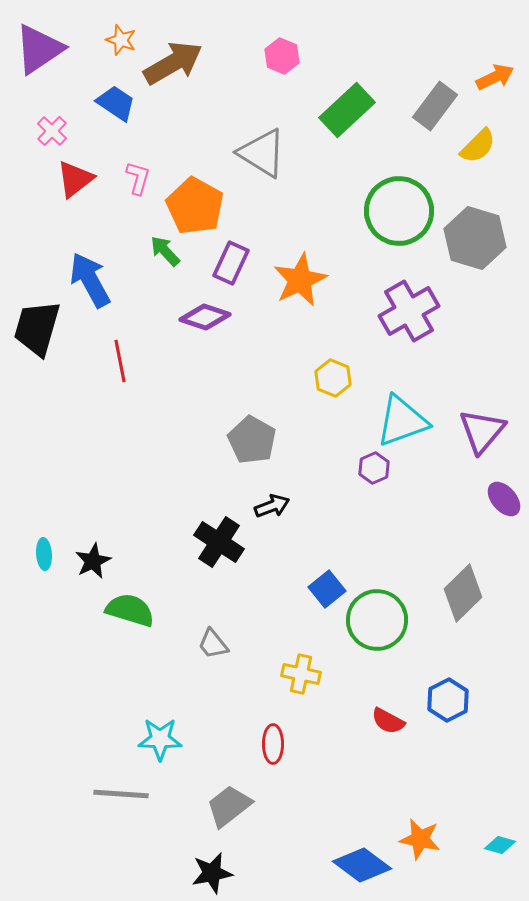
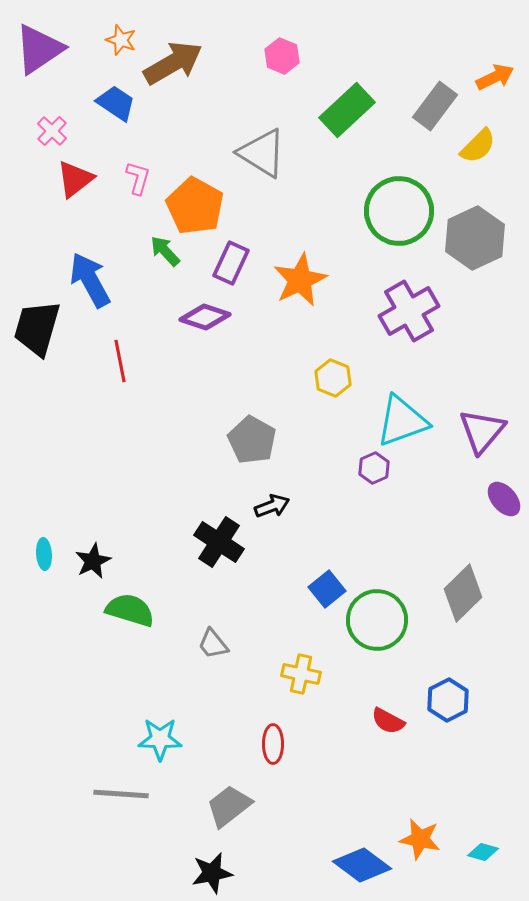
gray hexagon at (475, 238): rotated 18 degrees clockwise
cyan diamond at (500, 845): moved 17 px left, 7 px down
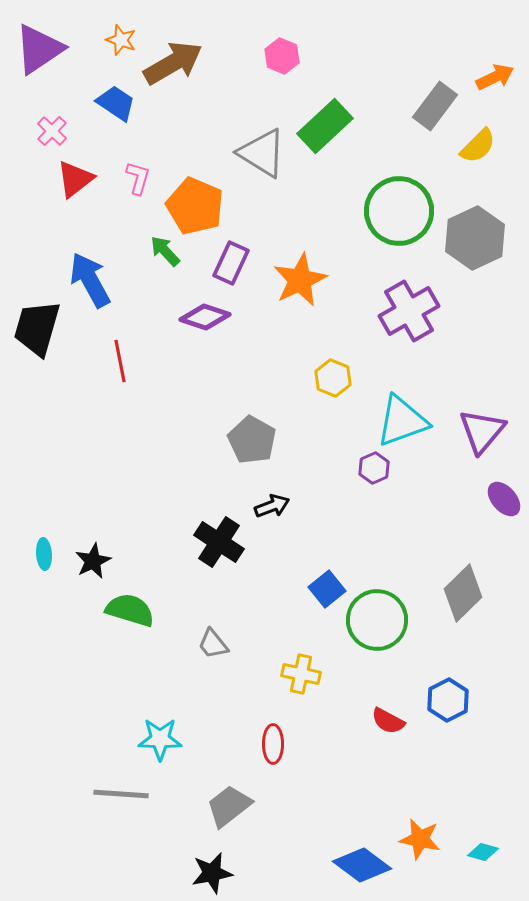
green rectangle at (347, 110): moved 22 px left, 16 px down
orange pentagon at (195, 206): rotated 6 degrees counterclockwise
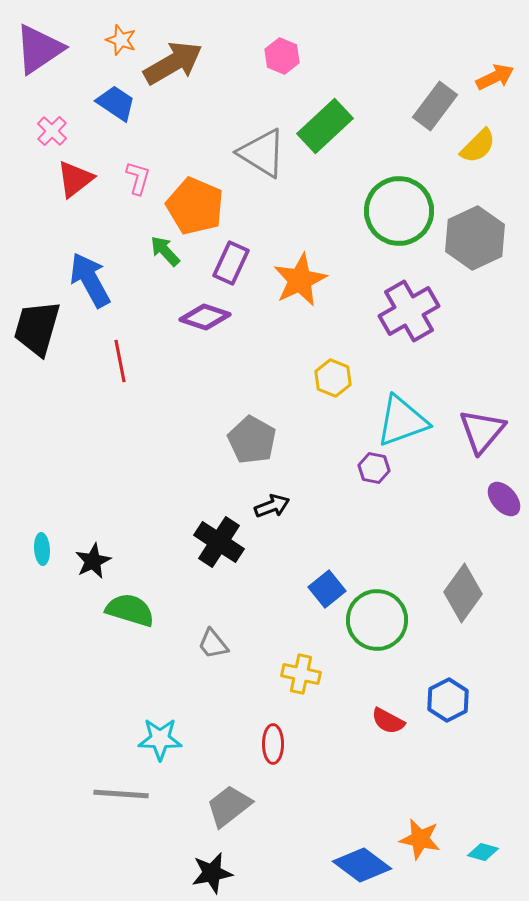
purple hexagon at (374, 468): rotated 24 degrees counterclockwise
cyan ellipse at (44, 554): moved 2 px left, 5 px up
gray diamond at (463, 593): rotated 10 degrees counterclockwise
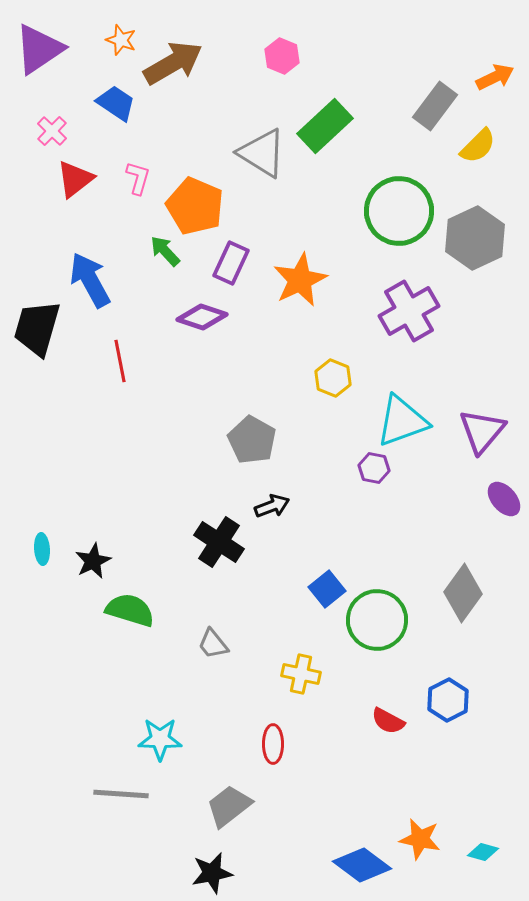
purple diamond at (205, 317): moved 3 px left
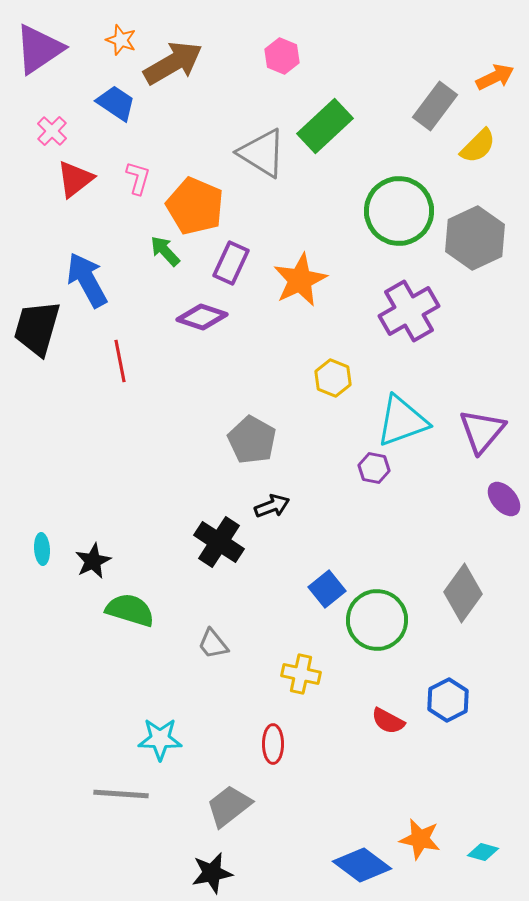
blue arrow at (90, 280): moved 3 px left
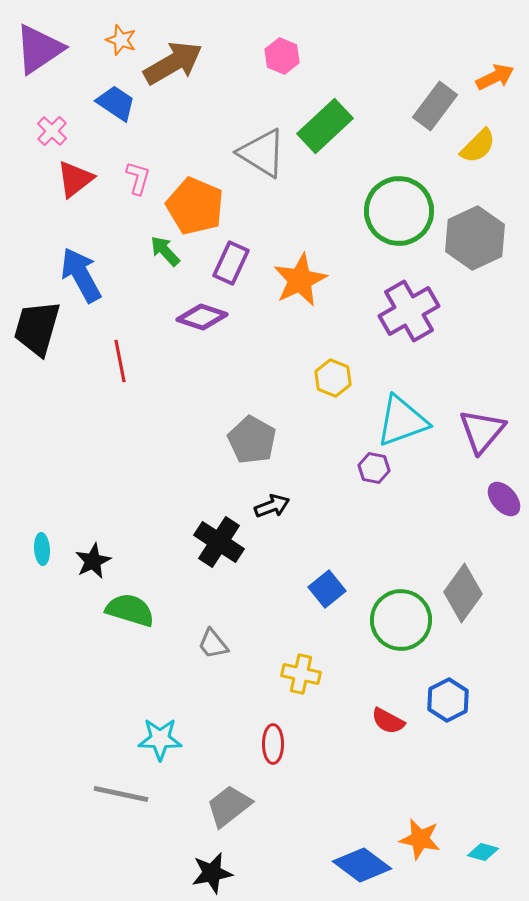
blue arrow at (87, 280): moved 6 px left, 5 px up
green circle at (377, 620): moved 24 px right
gray line at (121, 794): rotated 8 degrees clockwise
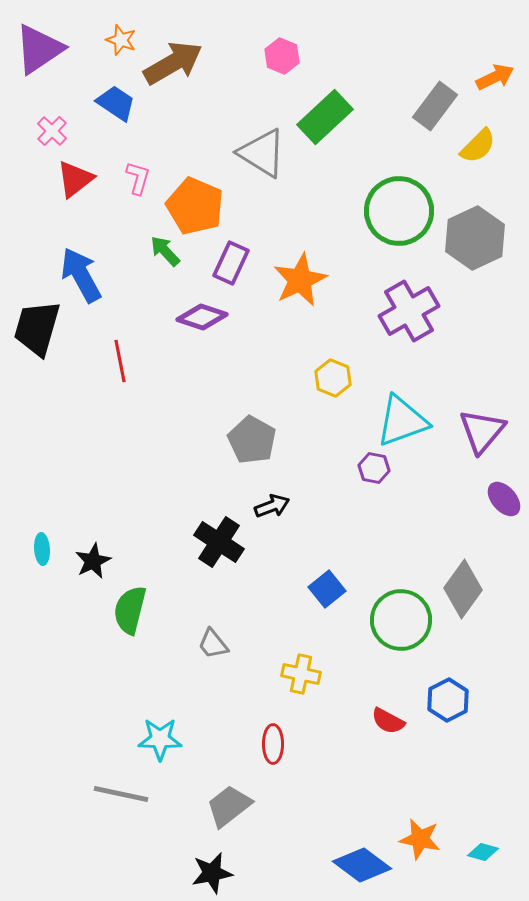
green rectangle at (325, 126): moved 9 px up
gray diamond at (463, 593): moved 4 px up
green semicircle at (130, 610): rotated 93 degrees counterclockwise
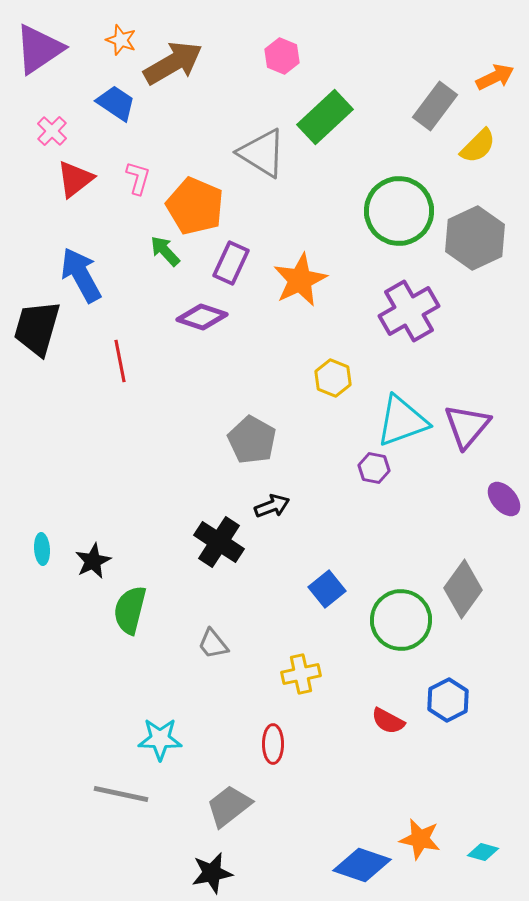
purple triangle at (482, 431): moved 15 px left, 5 px up
yellow cross at (301, 674): rotated 24 degrees counterclockwise
blue diamond at (362, 865): rotated 18 degrees counterclockwise
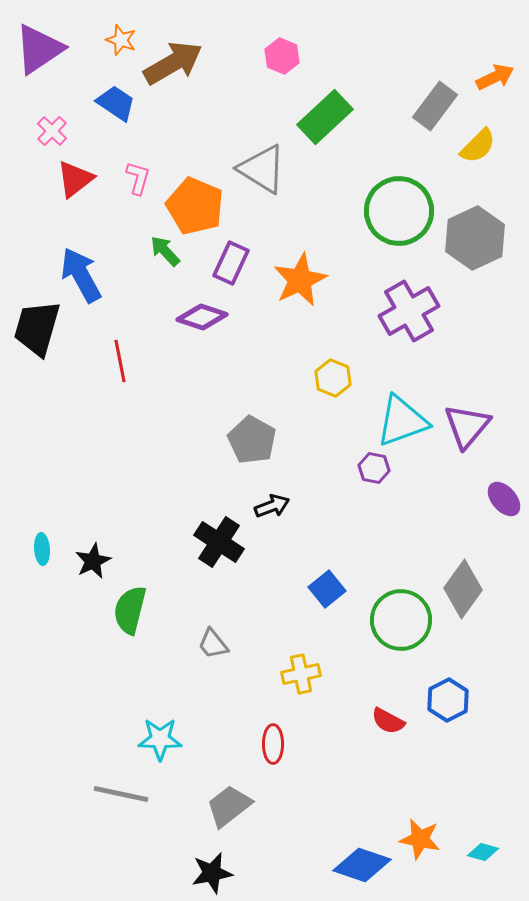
gray triangle at (262, 153): moved 16 px down
